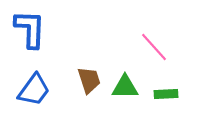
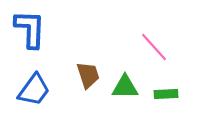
brown trapezoid: moved 1 px left, 5 px up
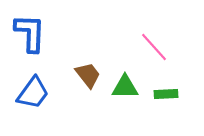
blue L-shape: moved 4 px down
brown trapezoid: rotated 20 degrees counterclockwise
blue trapezoid: moved 1 px left, 3 px down
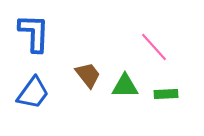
blue L-shape: moved 4 px right
green triangle: moved 1 px up
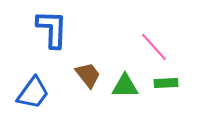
blue L-shape: moved 18 px right, 4 px up
green rectangle: moved 11 px up
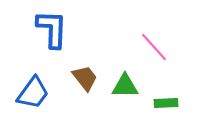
brown trapezoid: moved 3 px left, 3 px down
green rectangle: moved 20 px down
